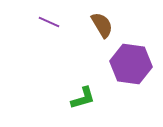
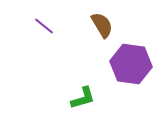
purple line: moved 5 px left, 4 px down; rotated 15 degrees clockwise
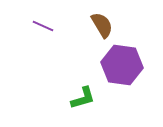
purple line: moved 1 px left; rotated 15 degrees counterclockwise
purple hexagon: moved 9 px left, 1 px down
